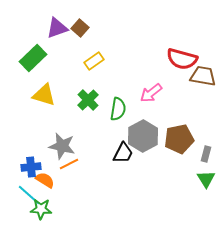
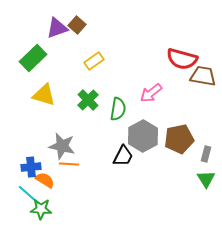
brown square: moved 3 px left, 3 px up
black trapezoid: moved 3 px down
orange line: rotated 30 degrees clockwise
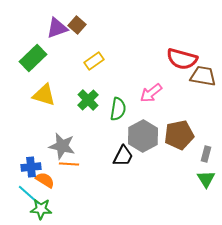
brown pentagon: moved 4 px up
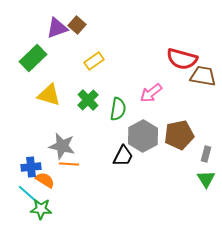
yellow triangle: moved 5 px right
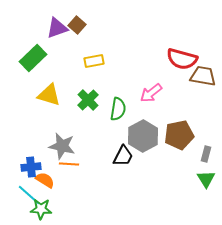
yellow rectangle: rotated 24 degrees clockwise
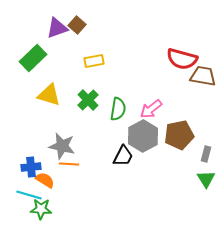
pink arrow: moved 16 px down
cyan line: rotated 25 degrees counterclockwise
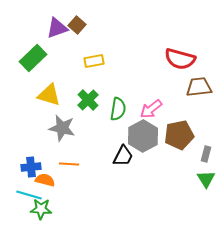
red semicircle: moved 2 px left
brown trapezoid: moved 4 px left, 11 px down; rotated 16 degrees counterclockwise
gray star: moved 18 px up
orange semicircle: rotated 18 degrees counterclockwise
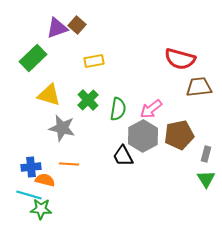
black trapezoid: rotated 125 degrees clockwise
